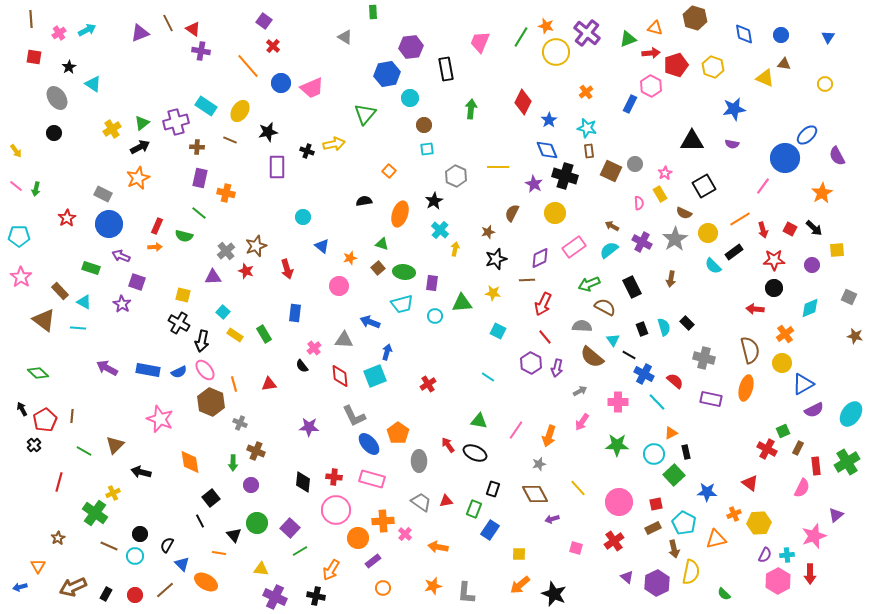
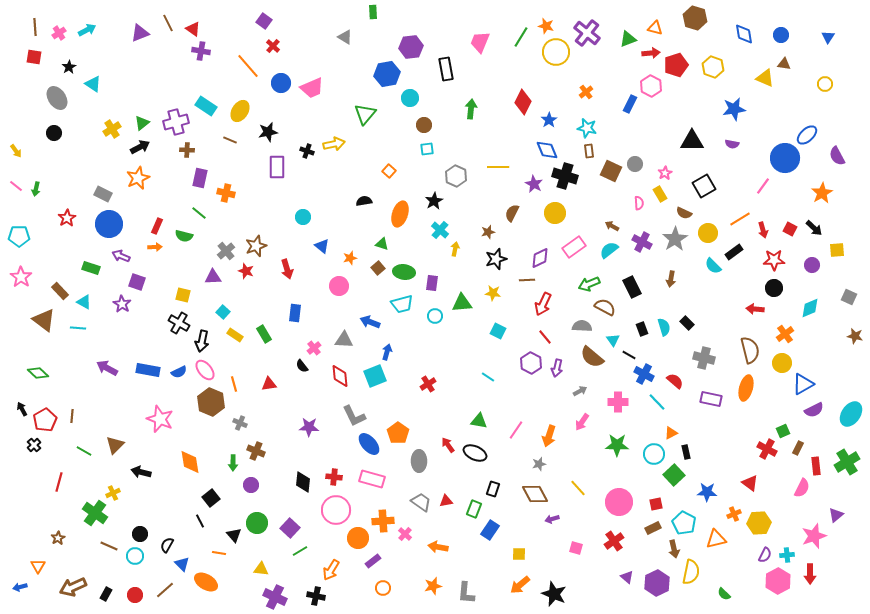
brown line at (31, 19): moved 4 px right, 8 px down
brown cross at (197, 147): moved 10 px left, 3 px down
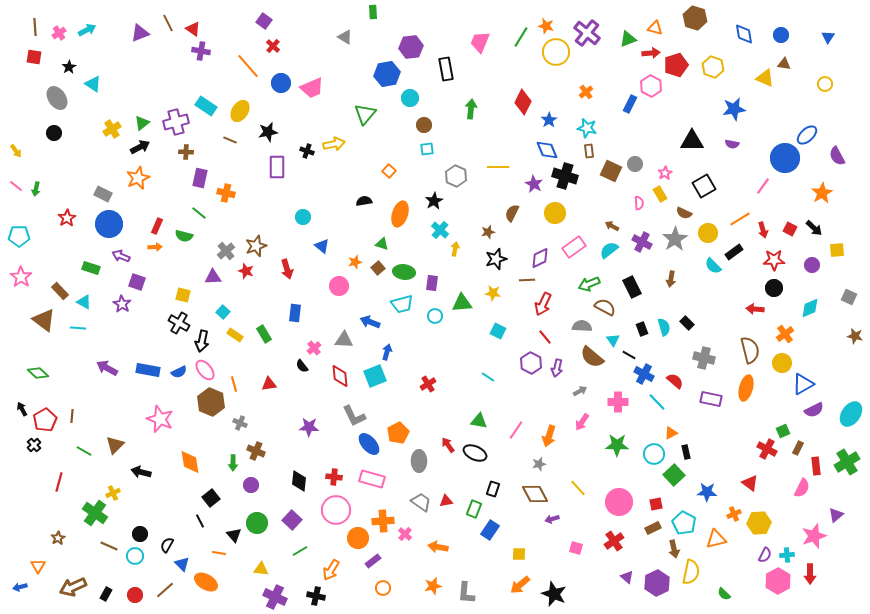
brown cross at (187, 150): moved 1 px left, 2 px down
orange star at (350, 258): moved 5 px right, 4 px down
orange pentagon at (398, 433): rotated 10 degrees clockwise
black diamond at (303, 482): moved 4 px left, 1 px up
purple square at (290, 528): moved 2 px right, 8 px up
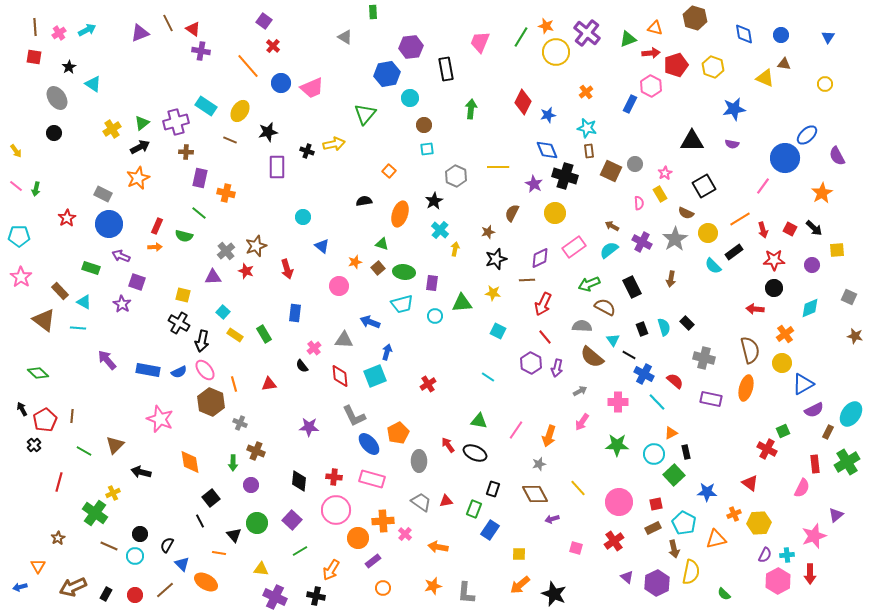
blue star at (549, 120): moved 1 px left, 5 px up; rotated 21 degrees clockwise
brown semicircle at (684, 213): moved 2 px right
purple arrow at (107, 368): moved 8 px up; rotated 20 degrees clockwise
brown rectangle at (798, 448): moved 30 px right, 16 px up
red rectangle at (816, 466): moved 1 px left, 2 px up
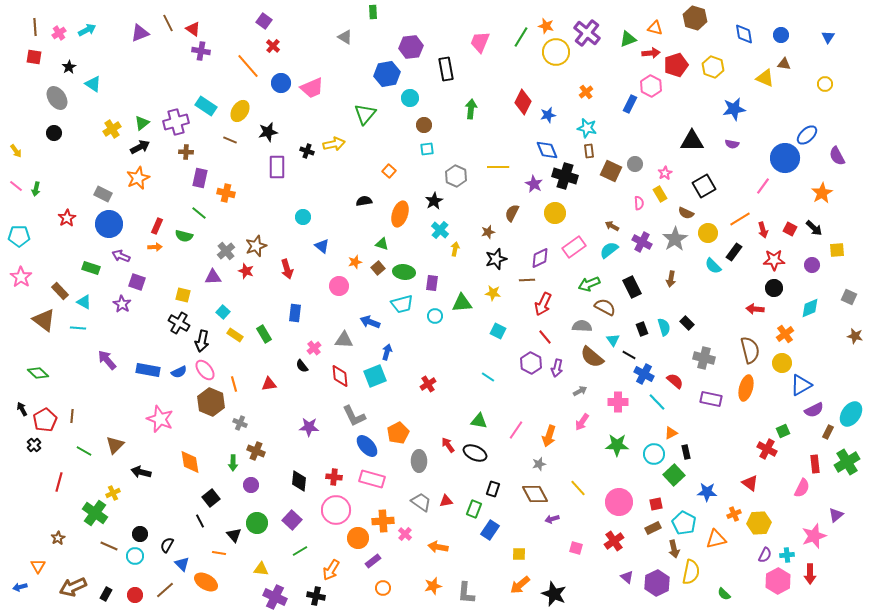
black rectangle at (734, 252): rotated 18 degrees counterclockwise
blue triangle at (803, 384): moved 2 px left, 1 px down
blue ellipse at (369, 444): moved 2 px left, 2 px down
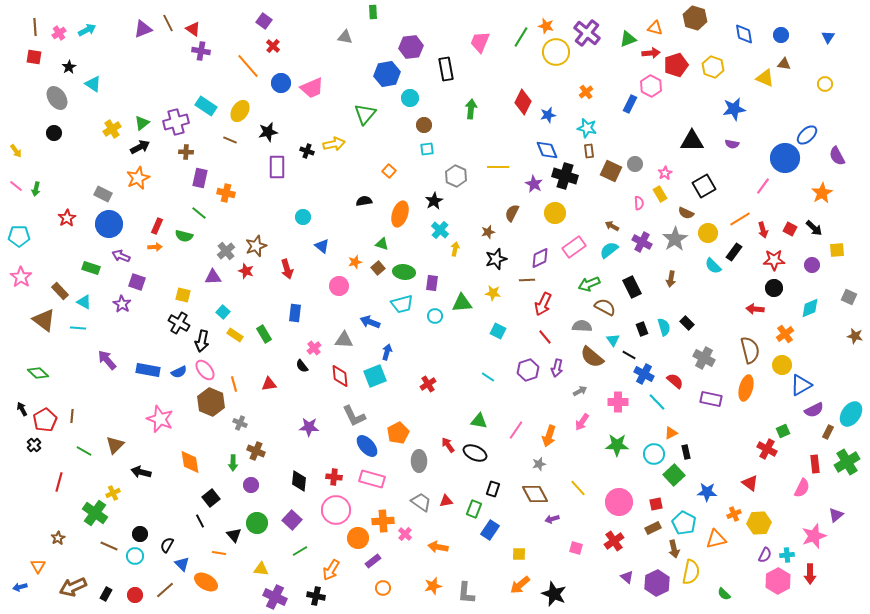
purple triangle at (140, 33): moved 3 px right, 4 px up
gray triangle at (345, 37): rotated 21 degrees counterclockwise
gray cross at (704, 358): rotated 15 degrees clockwise
purple hexagon at (531, 363): moved 3 px left, 7 px down; rotated 15 degrees clockwise
yellow circle at (782, 363): moved 2 px down
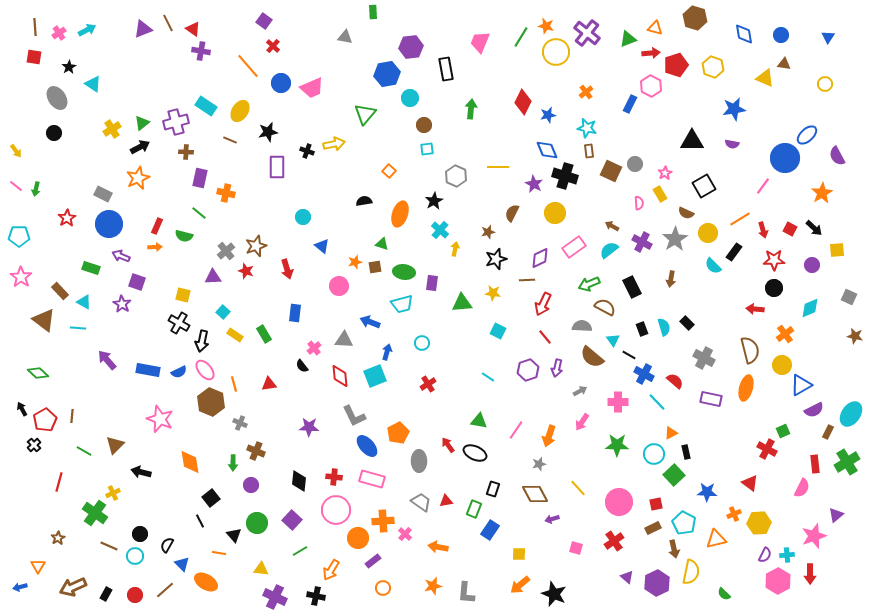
brown square at (378, 268): moved 3 px left, 1 px up; rotated 32 degrees clockwise
cyan circle at (435, 316): moved 13 px left, 27 px down
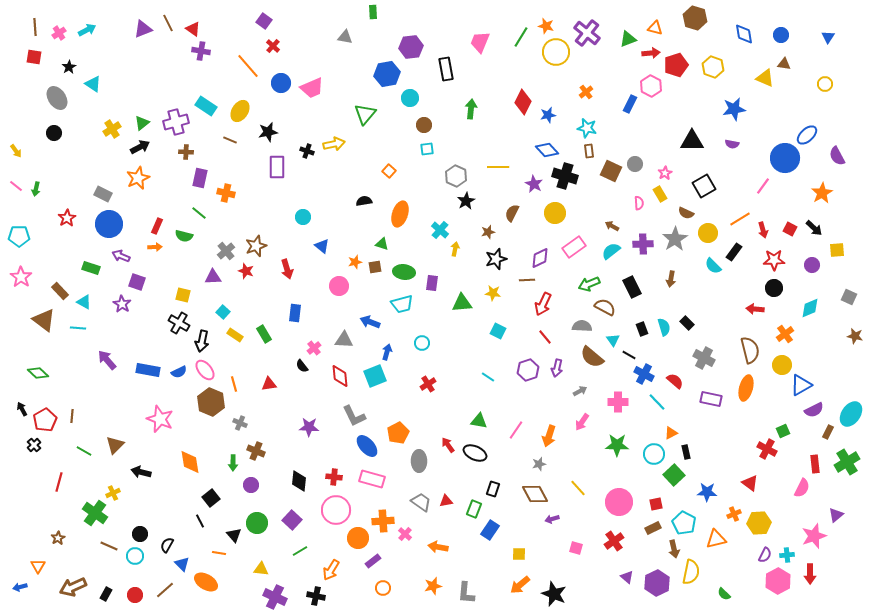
blue diamond at (547, 150): rotated 20 degrees counterclockwise
black star at (434, 201): moved 32 px right
purple cross at (642, 242): moved 1 px right, 2 px down; rotated 30 degrees counterclockwise
cyan semicircle at (609, 250): moved 2 px right, 1 px down
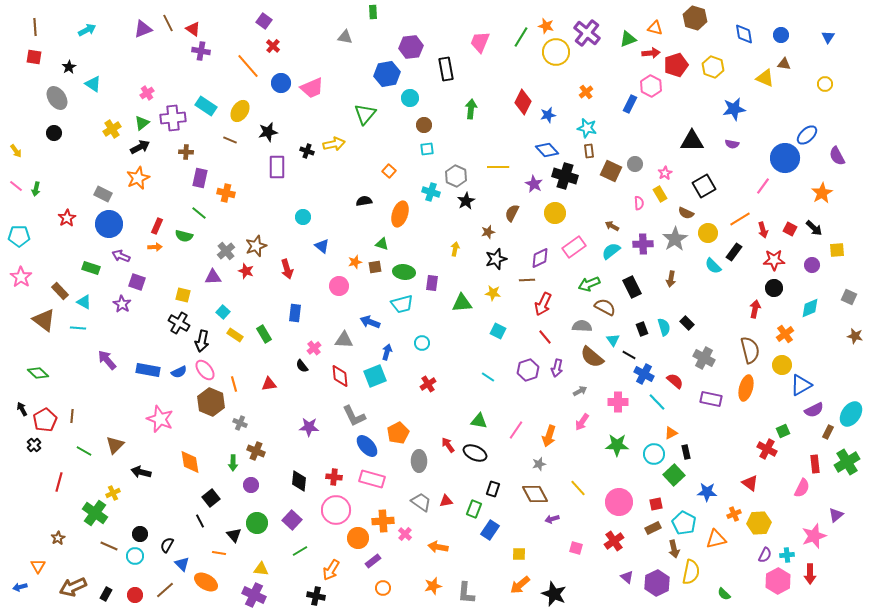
pink cross at (59, 33): moved 88 px right, 60 px down
purple cross at (176, 122): moved 3 px left, 4 px up; rotated 10 degrees clockwise
cyan cross at (440, 230): moved 9 px left, 38 px up; rotated 24 degrees counterclockwise
red arrow at (755, 309): rotated 96 degrees clockwise
purple cross at (275, 597): moved 21 px left, 2 px up
